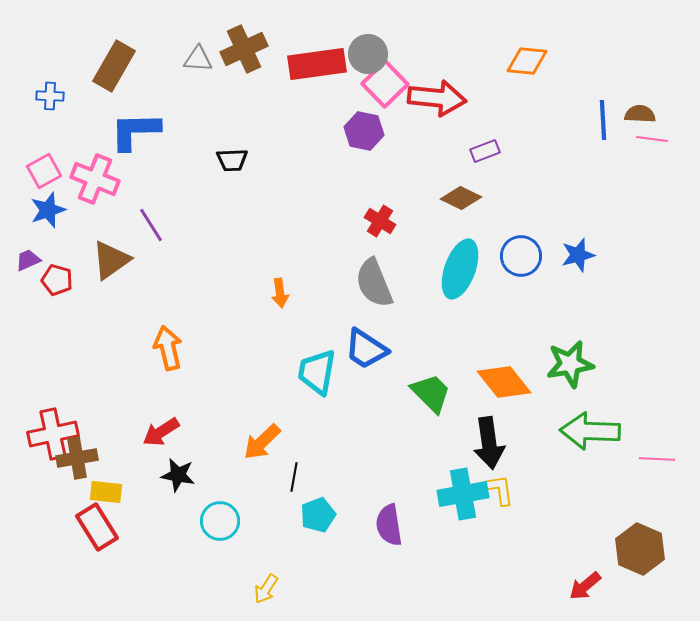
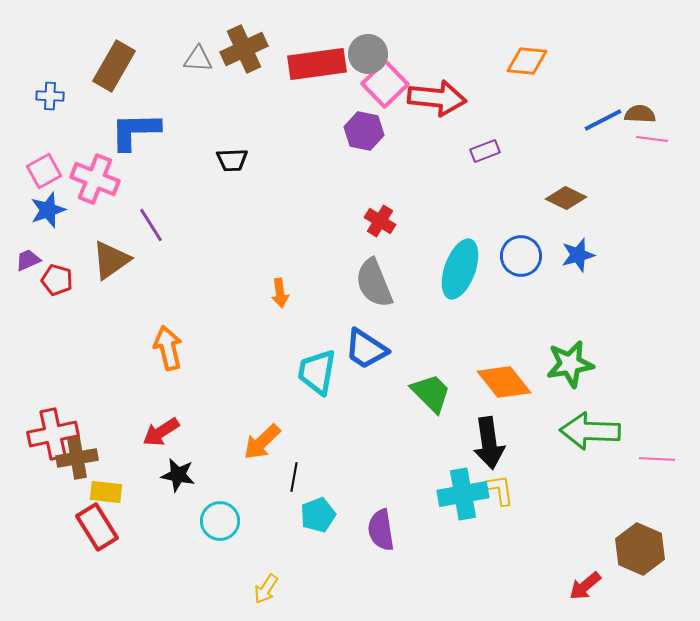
blue line at (603, 120): rotated 66 degrees clockwise
brown diamond at (461, 198): moved 105 px right
purple semicircle at (389, 525): moved 8 px left, 5 px down
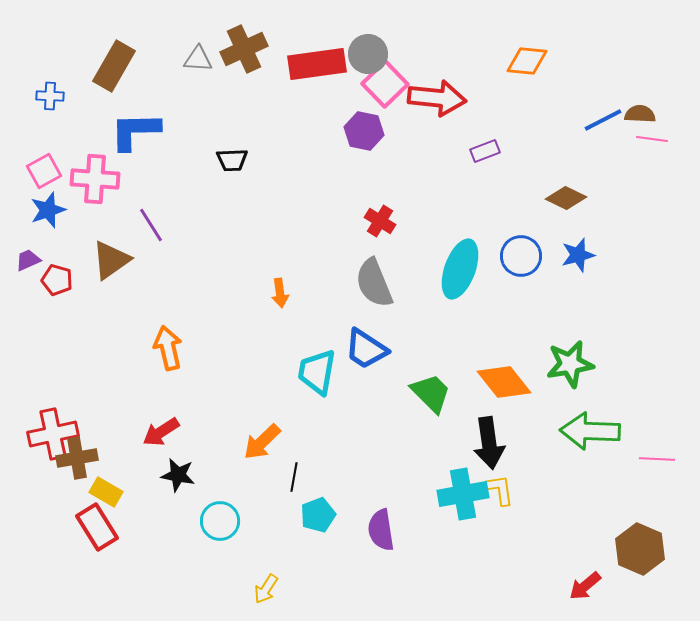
pink cross at (95, 179): rotated 18 degrees counterclockwise
yellow rectangle at (106, 492): rotated 24 degrees clockwise
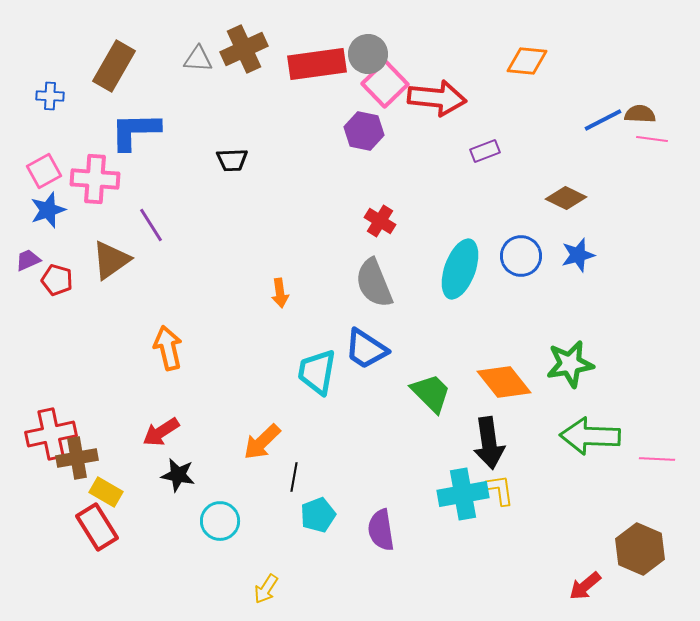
green arrow at (590, 431): moved 5 px down
red cross at (53, 434): moved 2 px left
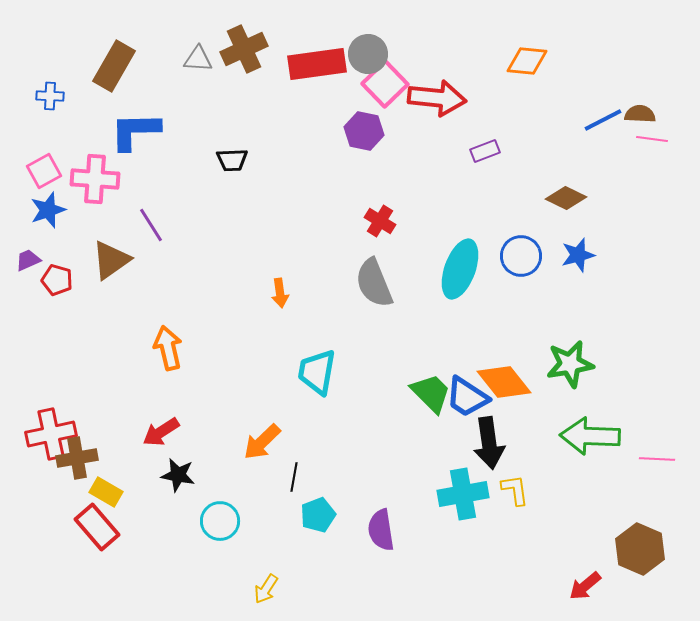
blue trapezoid at (366, 349): moved 101 px right, 48 px down
yellow L-shape at (500, 490): moved 15 px right
red rectangle at (97, 527): rotated 9 degrees counterclockwise
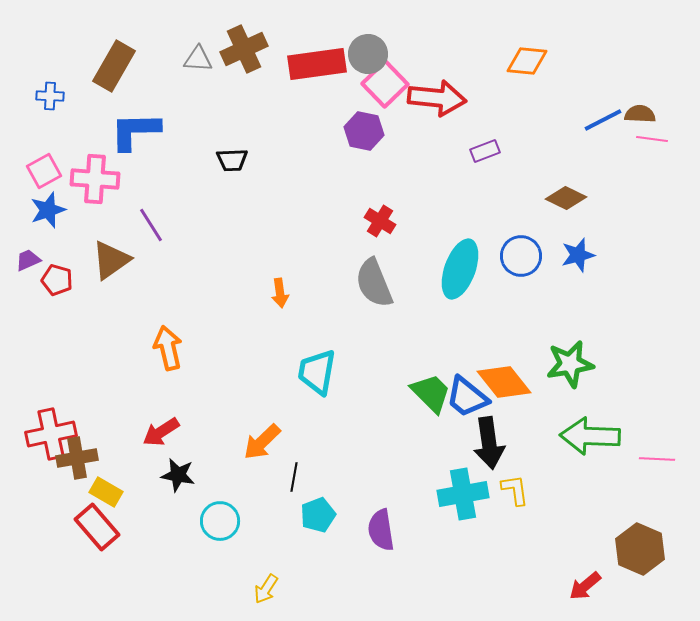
blue trapezoid at (467, 397): rotated 6 degrees clockwise
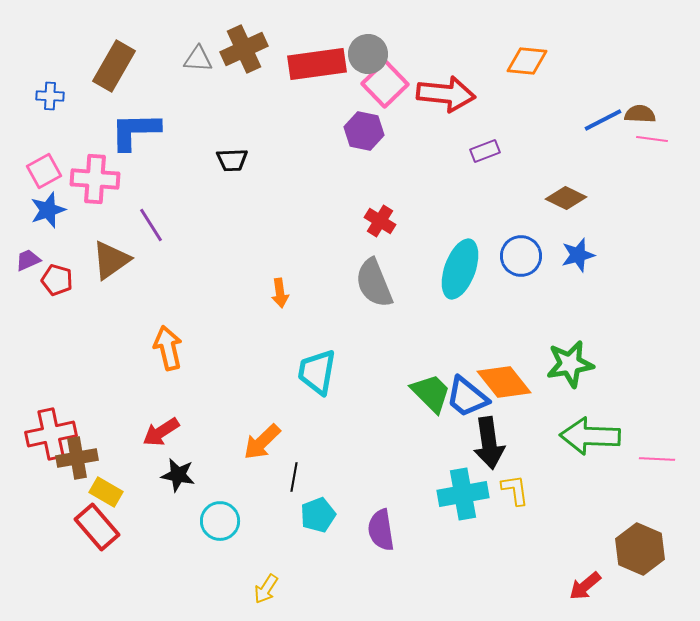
red arrow at (437, 98): moved 9 px right, 4 px up
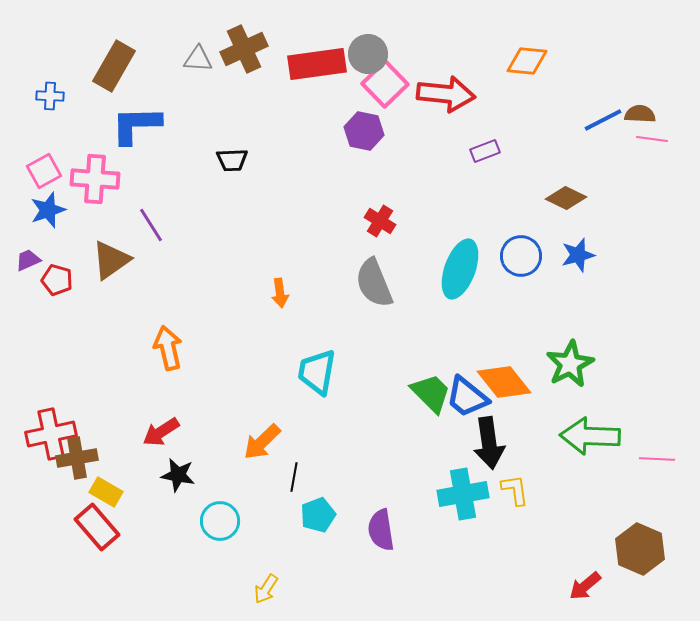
blue L-shape at (135, 131): moved 1 px right, 6 px up
green star at (570, 364): rotated 18 degrees counterclockwise
